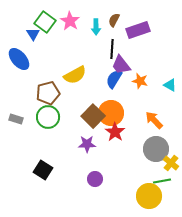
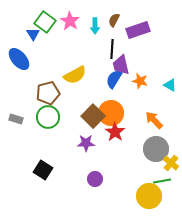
cyan arrow: moved 1 px left, 1 px up
purple trapezoid: rotated 25 degrees clockwise
purple star: moved 1 px left, 1 px up
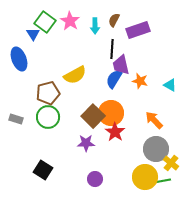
blue ellipse: rotated 20 degrees clockwise
yellow circle: moved 4 px left, 19 px up
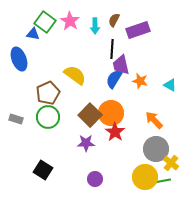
blue triangle: rotated 48 degrees counterclockwise
yellow semicircle: rotated 115 degrees counterclockwise
brown pentagon: rotated 10 degrees counterclockwise
brown square: moved 3 px left, 1 px up
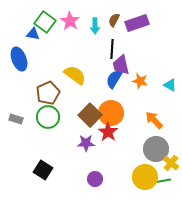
purple rectangle: moved 1 px left, 7 px up
red star: moved 7 px left
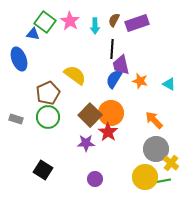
cyan triangle: moved 1 px left, 1 px up
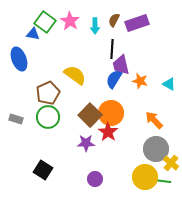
green line: rotated 18 degrees clockwise
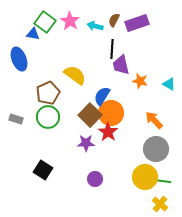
cyan arrow: rotated 105 degrees clockwise
blue semicircle: moved 12 px left, 17 px down
yellow cross: moved 11 px left, 41 px down
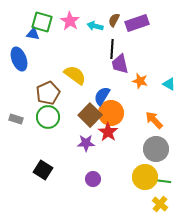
green square: moved 3 px left; rotated 20 degrees counterclockwise
purple trapezoid: moved 1 px left, 1 px up
purple circle: moved 2 px left
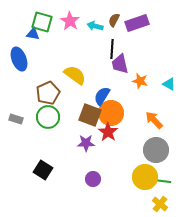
brown square: rotated 25 degrees counterclockwise
gray circle: moved 1 px down
